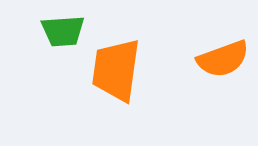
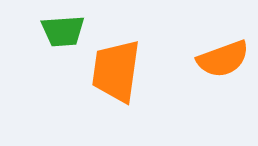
orange trapezoid: moved 1 px down
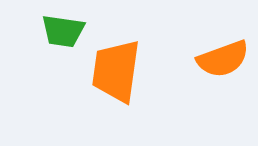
green trapezoid: rotated 12 degrees clockwise
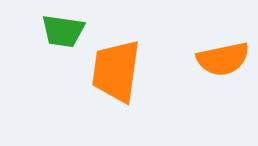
orange semicircle: rotated 8 degrees clockwise
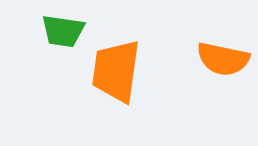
orange semicircle: rotated 24 degrees clockwise
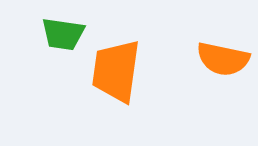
green trapezoid: moved 3 px down
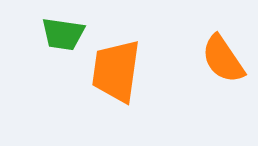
orange semicircle: rotated 44 degrees clockwise
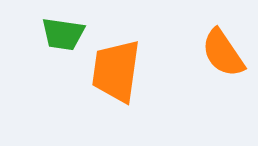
orange semicircle: moved 6 px up
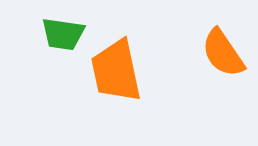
orange trapezoid: rotated 20 degrees counterclockwise
